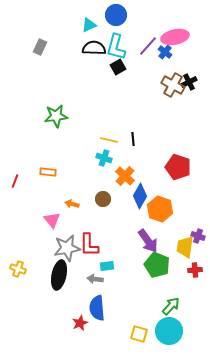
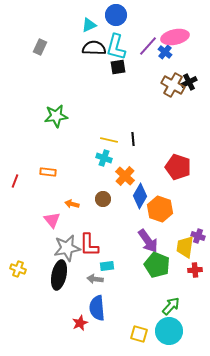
black square: rotated 21 degrees clockwise
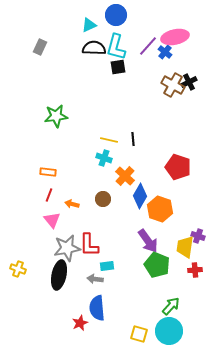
red line: moved 34 px right, 14 px down
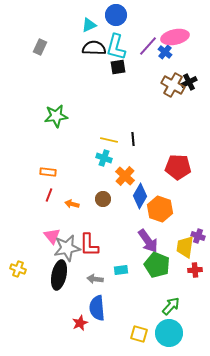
red pentagon: rotated 15 degrees counterclockwise
pink triangle: moved 16 px down
cyan rectangle: moved 14 px right, 4 px down
cyan circle: moved 2 px down
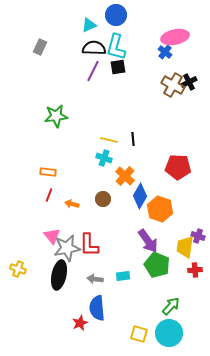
purple line: moved 55 px left, 25 px down; rotated 15 degrees counterclockwise
cyan rectangle: moved 2 px right, 6 px down
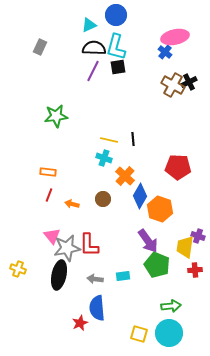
green arrow: rotated 42 degrees clockwise
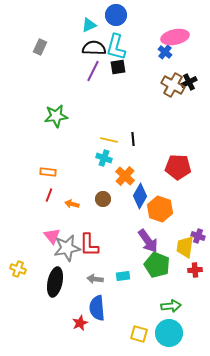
black ellipse: moved 4 px left, 7 px down
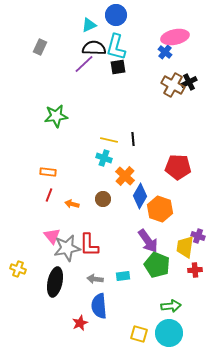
purple line: moved 9 px left, 7 px up; rotated 20 degrees clockwise
blue semicircle: moved 2 px right, 2 px up
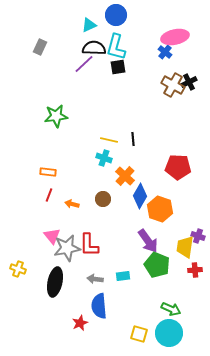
green arrow: moved 3 px down; rotated 30 degrees clockwise
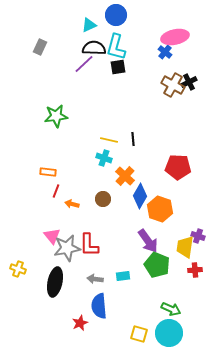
red line: moved 7 px right, 4 px up
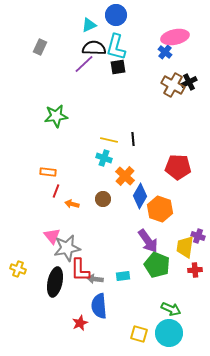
red L-shape: moved 9 px left, 25 px down
